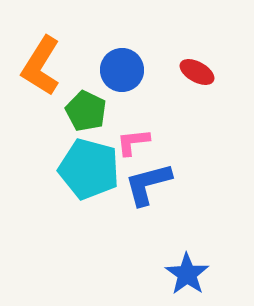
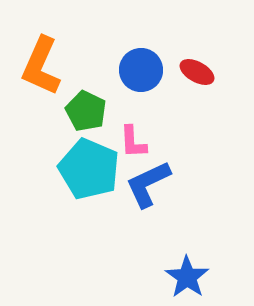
orange L-shape: rotated 8 degrees counterclockwise
blue circle: moved 19 px right
pink L-shape: rotated 87 degrees counterclockwise
cyan pentagon: rotated 8 degrees clockwise
blue L-shape: rotated 10 degrees counterclockwise
blue star: moved 3 px down
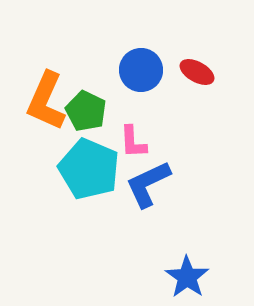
orange L-shape: moved 5 px right, 35 px down
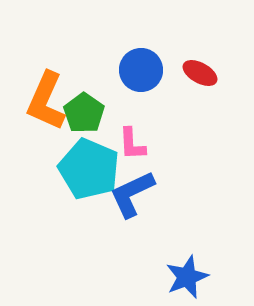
red ellipse: moved 3 px right, 1 px down
green pentagon: moved 2 px left, 2 px down; rotated 9 degrees clockwise
pink L-shape: moved 1 px left, 2 px down
blue L-shape: moved 16 px left, 10 px down
blue star: rotated 15 degrees clockwise
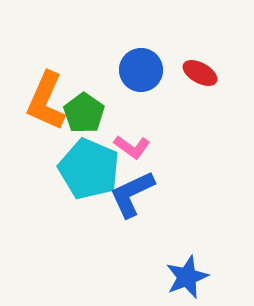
pink L-shape: moved 3 px down; rotated 51 degrees counterclockwise
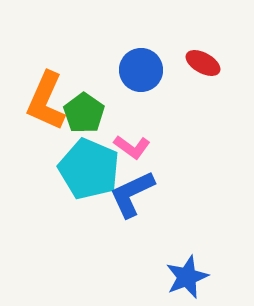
red ellipse: moved 3 px right, 10 px up
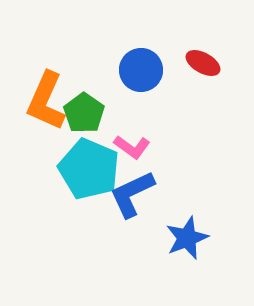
blue star: moved 39 px up
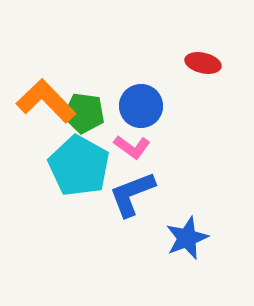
red ellipse: rotated 16 degrees counterclockwise
blue circle: moved 36 px down
orange L-shape: rotated 112 degrees clockwise
green pentagon: rotated 27 degrees counterclockwise
cyan pentagon: moved 10 px left, 3 px up; rotated 6 degrees clockwise
blue L-shape: rotated 4 degrees clockwise
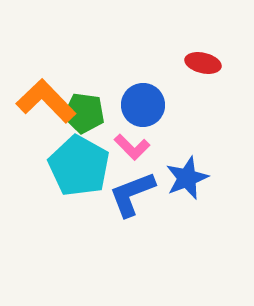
blue circle: moved 2 px right, 1 px up
pink L-shape: rotated 9 degrees clockwise
blue star: moved 60 px up
